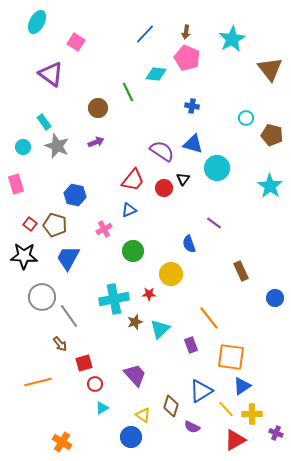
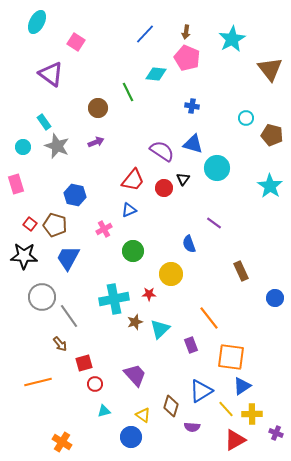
cyan triangle at (102, 408): moved 2 px right, 3 px down; rotated 16 degrees clockwise
purple semicircle at (192, 427): rotated 21 degrees counterclockwise
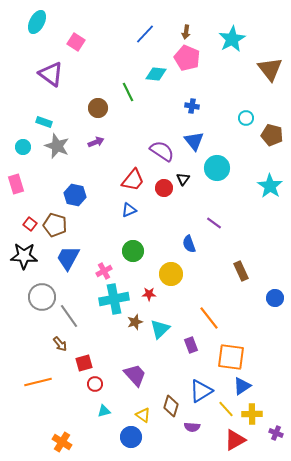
cyan rectangle at (44, 122): rotated 35 degrees counterclockwise
blue triangle at (193, 144): moved 1 px right, 3 px up; rotated 35 degrees clockwise
pink cross at (104, 229): moved 42 px down
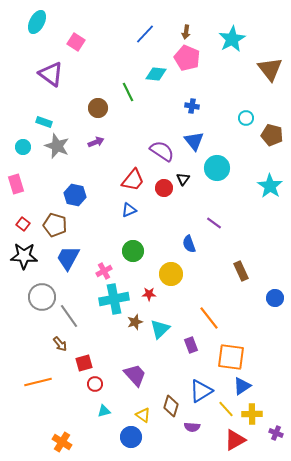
red square at (30, 224): moved 7 px left
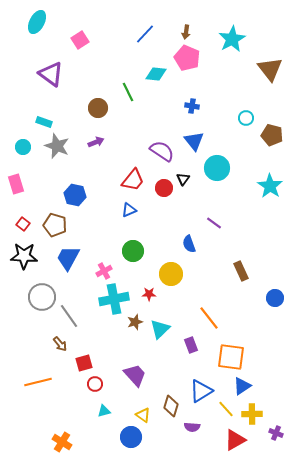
pink square at (76, 42): moved 4 px right, 2 px up; rotated 24 degrees clockwise
